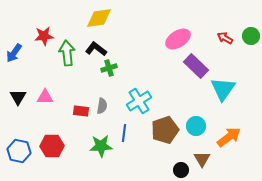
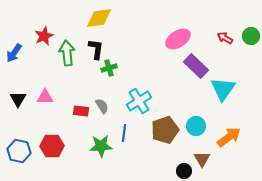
red star: rotated 18 degrees counterclockwise
black L-shape: rotated 60 degrees clockwise
black triangle: moved 2 px down
gray semicircle: rotated 42 degrees counterclockwise
black circle: moved 3 px right, 1 px down
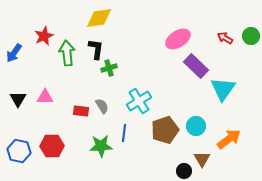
orange arrow: moved 2 px down
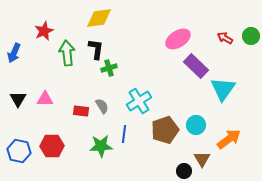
red star: moved 5 px up
blue arrow: rotated 12 degrees counterclockwise
pink triangle: moved 2 px down
cyan circle: moved 1 px up
blue line: moved 1 px down
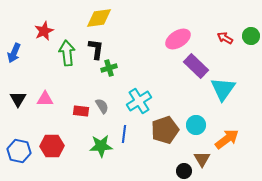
orange arrow: moved 2 px left
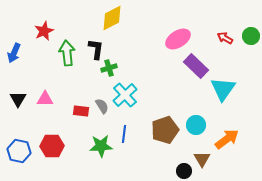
yellow diamond: moved 13 px right; rotated 20 degrees counterclockwise
cyan cross: moved 14 px left, 6 px up; rotated 10 degrees counterclockwise
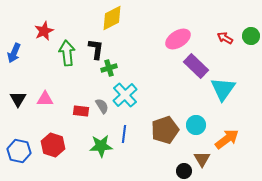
red hexagon: moved 1 px right, 1 px up; rotated 20 degrees clockwise
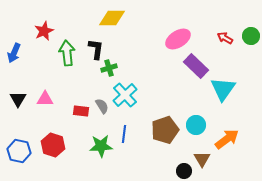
yellow diamond: rotated 28 degrees clockwise
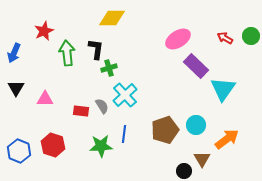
black triangle: moved 2 px left, 11 px up
blue hexagon: rotated 10 degrees clockwise
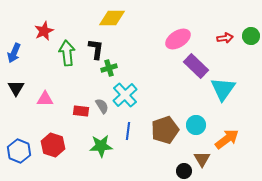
red arrow: rotated 140 degrees clockwise
blue line: moved 4 px right, 3 px up
